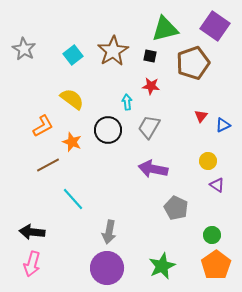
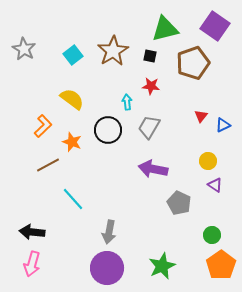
orange L-shape: rotated 15 degrees counterclockwise
purple triangle: moved 2 px left
gray pentagon: moved 3 px right, 5 px up
orange pentagon: moved 5 px right
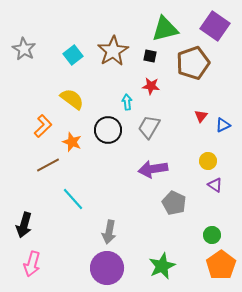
purple arrow: rotated 20 degrees counterclockwise
gray pentagon: moved 5 px left
black arrow: moved 8 px left, 7 px up; rotated 80 degrees counterclockwise
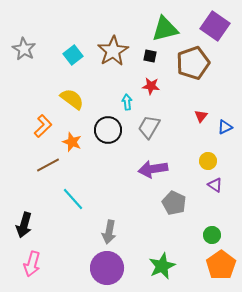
blue triangle: moved 2 px right, 2 px down
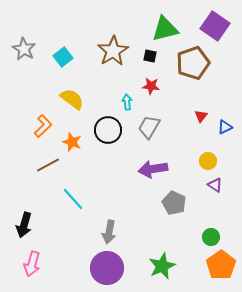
cyan square: moved 10 px left, 2 px down
green circle: moved 1 px left, 2 px down
